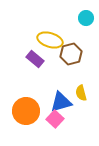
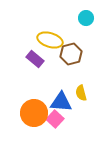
blue triangle: rotated 20 degrees clockwise
orange circle: moved 8 px right, 2 px down
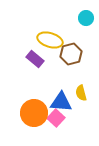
pink square: moved 1 px right, 1 px up
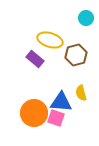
brown hexagon: moved 5 px right, 1 px down
pink square: rotated 24 degrees counterclockwise
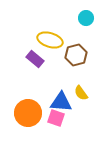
yellow semicircle: rotated 21 degrees counterclockwise
orange circle: moved 6 px left
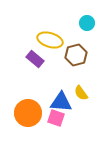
cyan circle: moved 1 px right, 5 px down
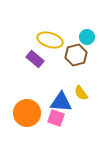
cyan circle: moved 14 px down
orange circle: moved 1 px left
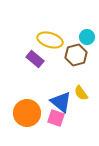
blue triangle: rotated 35 degrees clockwise
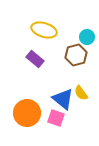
yellow ellipse: moved 6 px left, 10 px up
blue triangle: moved 2 px right, 3 px up
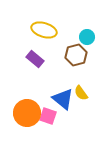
pink square: moved 8 px left, 2 px up
